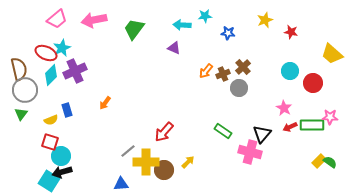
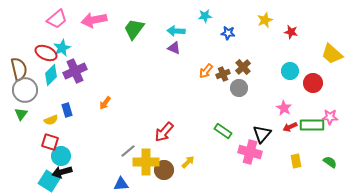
cyan arrow at (182, 25): moved 6 px left, 6 px down
yellow rectangle at (319, 161): moved 23 px left; rotated 56 degrees counterclockwise
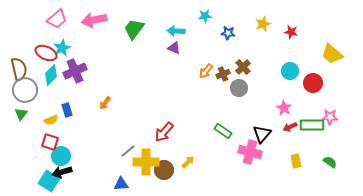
yellow star at (265, 20): moved 2 px left, 4 px down
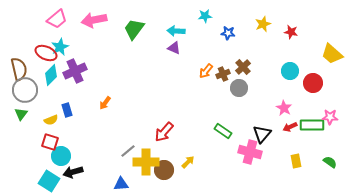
cyan star at (62, 48): moved 2 px left, 1 px up
black arrow at (62, 172): moved 11 px right
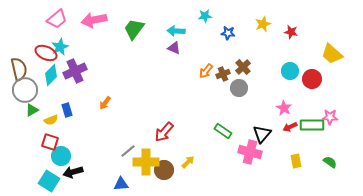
red circle at (313, 83): moved 1 px left, 4 px up
green triangle at (21, 114): moved 11 px right, 4 px up; rotated 24 degrees clockwise
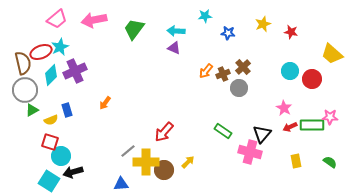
red ellipse at (46, 53): moved 5 px left, 1 px up; rotated 45 degrees counterclockwise
brown semicircle at (19, 69): moved 4 px right, 6 px up
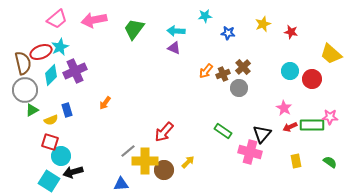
yellow trapezoid at (332, 54): moved 1 px left
yellow cross at (146, 162): moved 1 px left, 1 px up
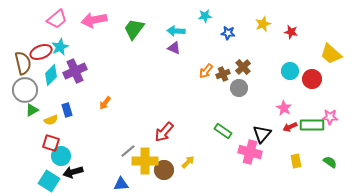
red square at (50, 142): moved 1 px right, 1 px down
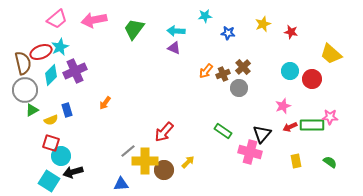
pink star at (284, 108): moved 1 px left, 2 px up; rotated 21 degrees clockwise
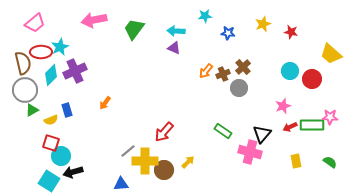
pink trapezoid at (57, 19): moved 22 px left, 4 px down
red ellipse at (41, 52): rotated 20 degrees clockwise
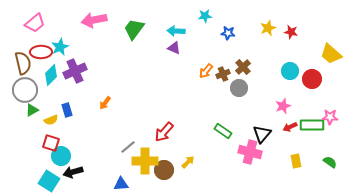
yellow star at (263, 24): moved 5 px right, 4 px down
gray line at (128, 151): moved 4 px up
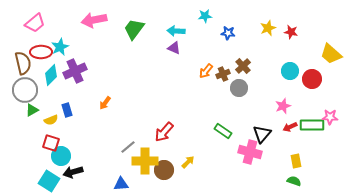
brown cross at (243, 67): moved 1 px up
green semicircle at (330, 162): moved 36 px left, 19 px down; rotated 16 degrees counterclockwise
